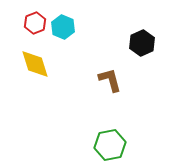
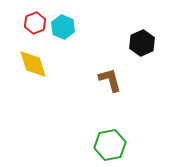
yellow diamond: moved 2 px left
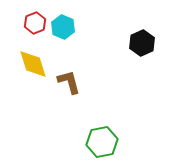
brown L-shape: moved 41 px left, 2 px down
green hexagon: moved 8 px left, 3 px up
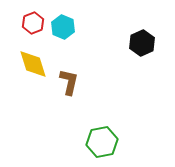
red hexagon: moved 2 px left
brown L-shape: rotated 28 degrees clockwise
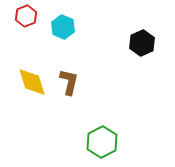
red hexagon: moved 7 px left, 7 px up
yellow diamond: moved 1 px left, 18 px down
green hexagon: rotated 16 degrees counterclockwise
